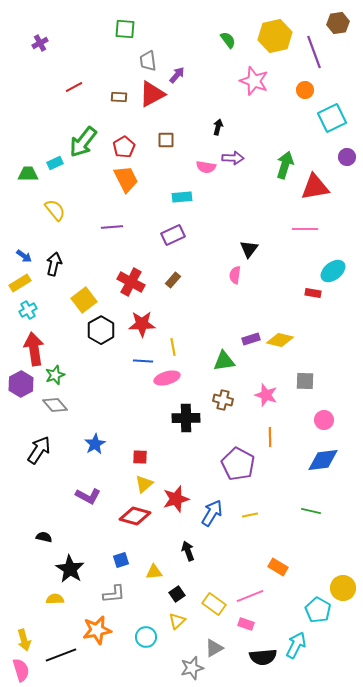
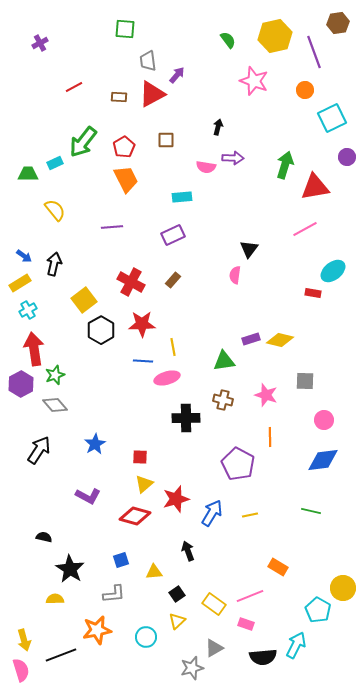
pink line at (305, 229): rotated 30 degrees counterclockwise
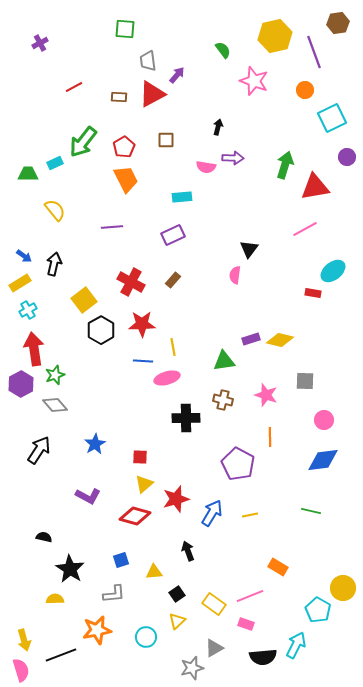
green semicircle at (228, 40): moved 5 px left, 10 px down
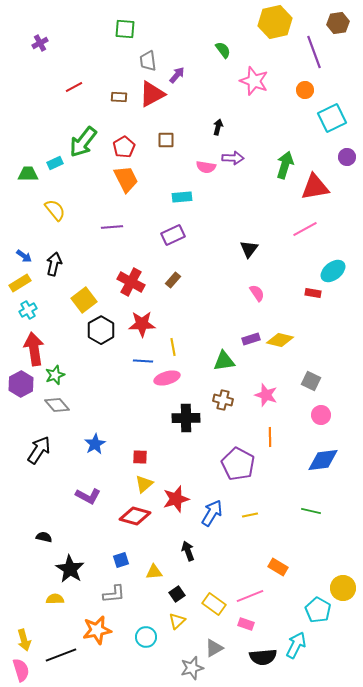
yellow hexagon at (275, 36): moved 14 px up
pink semicircle at (235, 275): moved 22 px right, 18 px down; rotated 138 degrees clockwise
gray square at (305, 381): moved 6 px right; rotated 24 degrees clockwise
gray diamond at (55, 405): moved 2 px right
pink circle at (324, 420): moved 3 px left, 5 px up
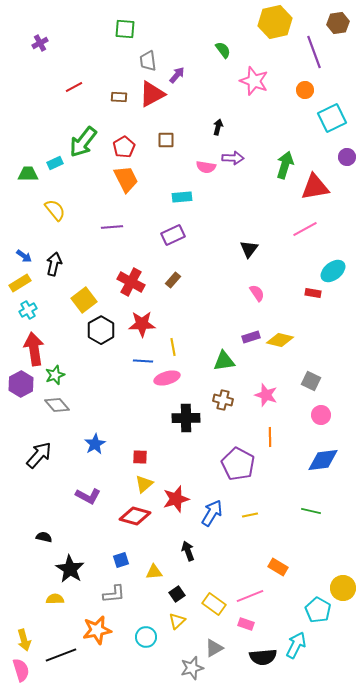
purple rectangle at (251, 339): moved 2 px up
black arrow at (39, 450): moved 5 px down; rotated 8 degrees clockwise
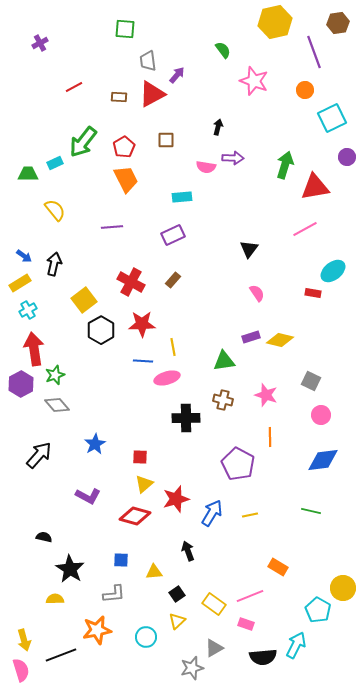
blue square at (121, 560): rotated 21 degrees clockwise
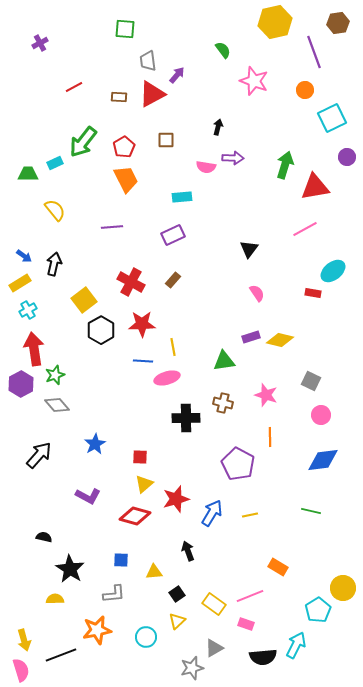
brown cross at (223, 400): moved 3 px down
cyan pentagon at (318, 610): rotated 10 degrees clockwise
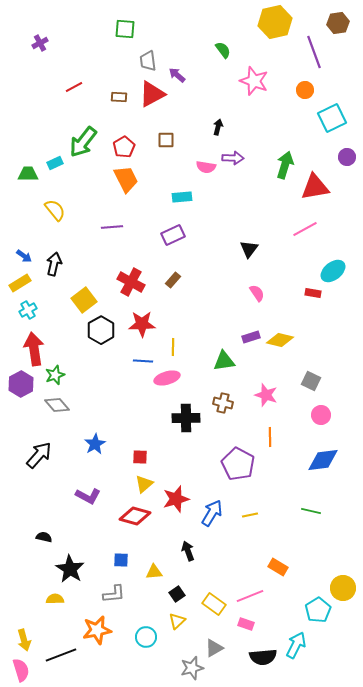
purple arrow at (177, 75): rotated 90 degrees counterclockwise
yellow line at (173, 347): rotated 12 degrees clockwise
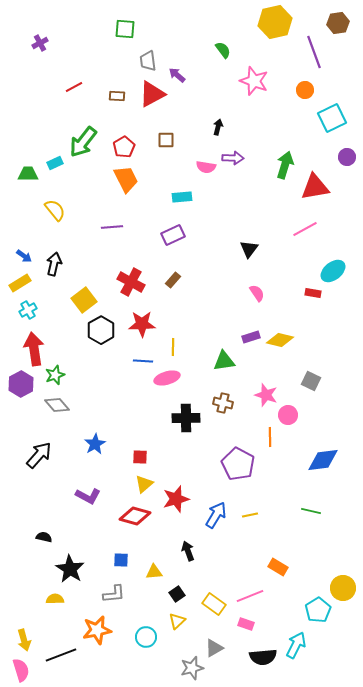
brown rectangle at (119, 97): moved 2 px left, 1 px up
pink circle at (321, 415): moved 33 px left
blue arrow at (212, 513): moved 4 px right, 2 px down
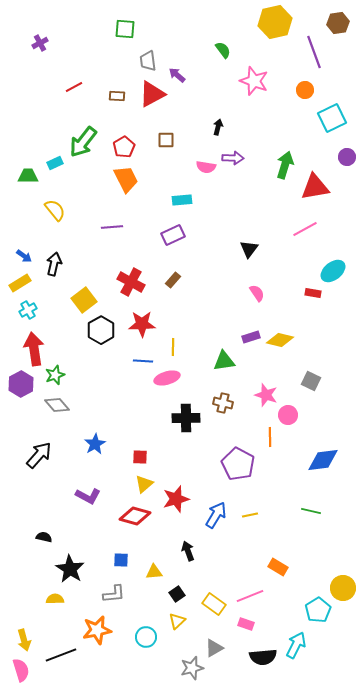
green trapezoid at (28, 174): moved 2 px down
cyan rectangle at (182, 197): moved 3 px down
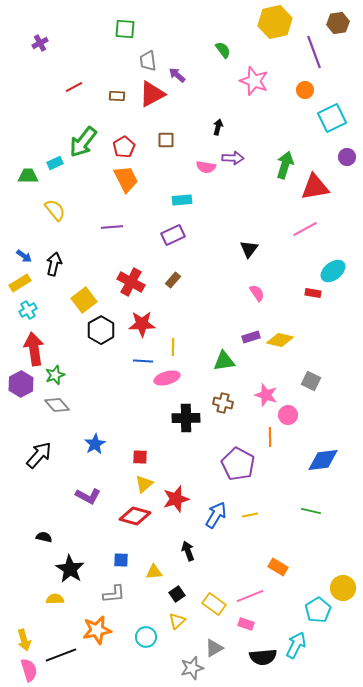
pink semicircle at (21, 670): moved 8 px right
